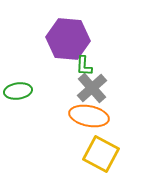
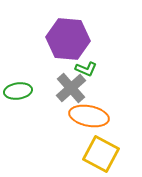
green L-shape: moved 2 px right, 3 px down; rotated 70 degrees counterclockwise
gray cross: moved 21 px left
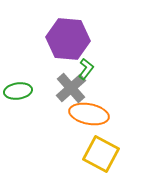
green L-shape: rotated 75 degrees counterclockwise
orange ellipse: moved 2 px up
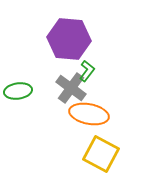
purple hexagon: moved 1 px right
green L-shape: moved 1 px right, 2 px down
gray cross: rotated 12 degrees counterclockwise
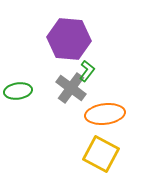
orange ellipse: moved 16 px right; rotated 18 degrees counterclockwise
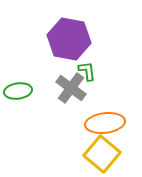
purple hexagon: rotated 6 degrees clockwise
green L-shape: rotated 45 degrees counterclockwise
orange ellipse: moved 9 px down
yellow square: moved 1 px right; rotated 12 degrees clockwise
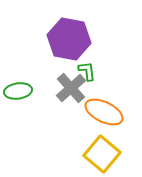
gray cross: rotated 12 degrees clockwise
orange ellipse: moved 1 px left, 11 px up; rotated 33 degrees clockwise
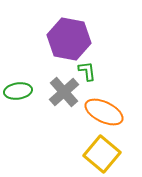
gray cross: moved 7 px left, 4 px down
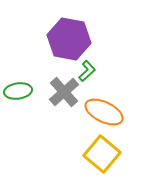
green L-shape: rotated 55 degrees clockwise
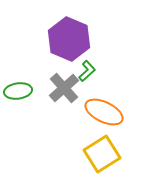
purple hexagon: rotated 12 degrees clockwise
gray cross: moved 4 px up
yellow square: rotated 18 degrees clockwise
